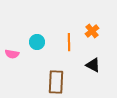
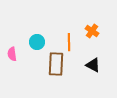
orange cross: rotated 16 degrees counterclockwise
pink semicircle: rotated 72 degrees clockwise
brown rectangle: moved 18 px up
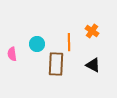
cyan circle: moved 2 px down
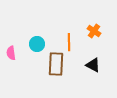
orange cross: moved 2 px right
pink semicircle: moved 1 px left, 1 px up
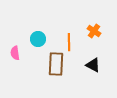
cyan circle: moved 1 px right, 5 px up
pink semicircle: moved 4 px right
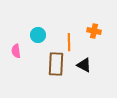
orange cross: rotated 24 degrees counterclockwise
cyan circle: moved 4 px up
pink semicircle: moved 1 px right, 2 px up
black triangle: moved 9 px left
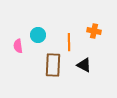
pink semicircle: moved 2 px right, 5 px up
brown rectangle: moved 3 px left, 1 px down
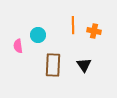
orange line: moved 4 px right, 17 px up
black triangle: rotated 28 degrees clockwise
